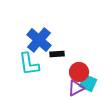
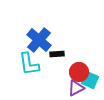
cyan square: moved 2 px right, 3 px up
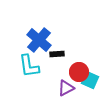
cyan L-shape: moved 2 px down
purple triangle: moved 10 px left
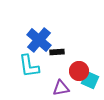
black rectangle: moved 2 px up
red circle: moved 1 px up
purple triangle: moved 5 px left; rotated 18 degrees clockwise
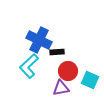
blue cross: rotated 15 degrees counterclockwise
cyan L-shape: rotated 55 degrees clockwise
red circle: moved 11 px left
